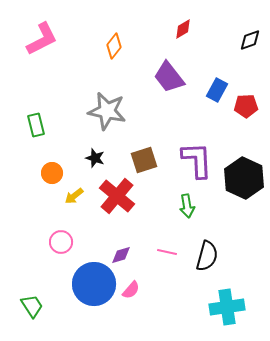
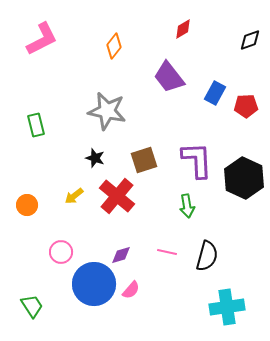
blue rectangle: moved 2 px left, 3 px down
orange circle: moved 25 px left, 32 px down
pink circle: moved 10 px down
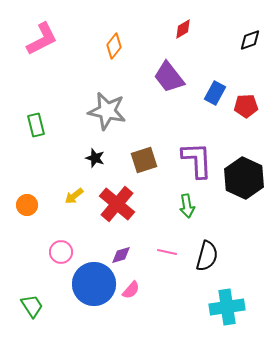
red cross: moved 8 px down
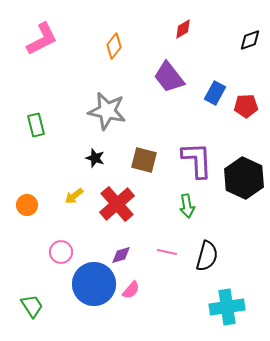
brown square: rotated 32 degrees clockwise
red cross: rotated 9 degrees clockwise
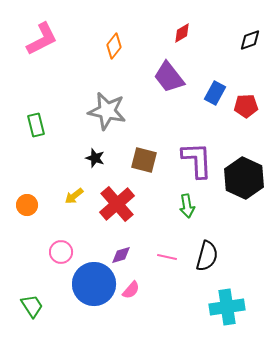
red diamond: moved 1 px left, 4 px down
pink line: moved 5 px down
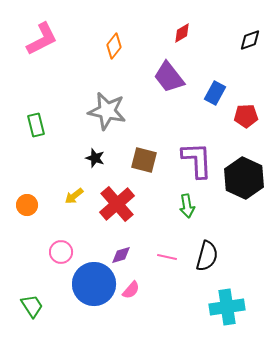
red pentagon: moved 10 px down
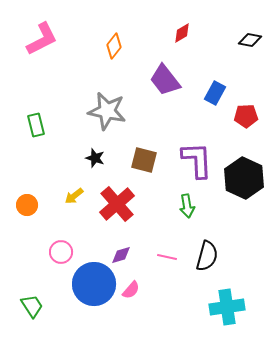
black diamond: rotated 30 degrees clockwise
purple trapezoid: moved 4 px left, 3 px down
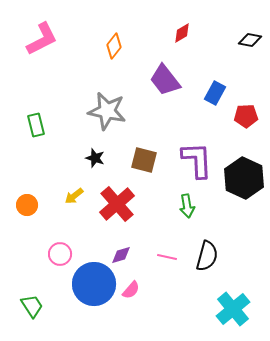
pink circle: moved 1 px left, 2 px down
cyan cross: moved 6 px right, 2 px down; rotated 32 degrees counterclockwise
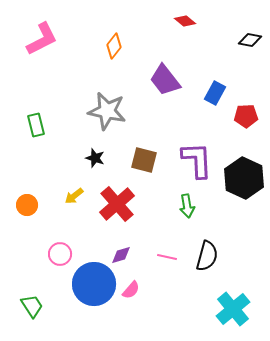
red diamond: moved 3 px right, 12 px up; rotated 70 degrees clockwise
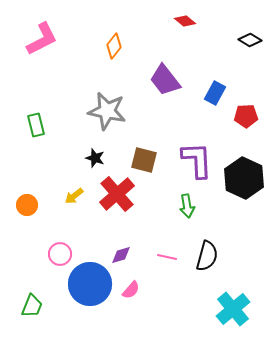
black diamond: rotated 20 degrees clockwise
red cross: moved 10 px up
blue circle: moved 4 px left
green trapezoid: rotated 55 degrees clockwise
